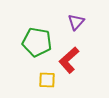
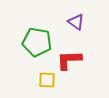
purple triangle: rotated 36 degrees counterclockwise
red L-shape: rotated 40 degrees clockwise
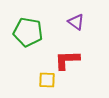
green pentagon: moved 9 px left, 10 px up
red L-shape: moved 2 px left
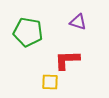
purple triangle: moved 2 px right; rotated 18 degrees counterclockwise
yellow square: moved 3 px right, 2 px down
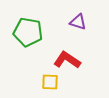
red L-shape: rotated 36 degrees clockwise
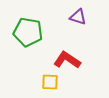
purple triangle: moved 5 px up
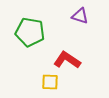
purple triangle: moved 2 px right, 1 px up
green pentagon: moved 2 px right
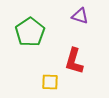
green pentagon: rotated 28 degrees clockwise
red L-shape: moved 7 px right, 1 px down; rotated 108 degrees counterclockwise
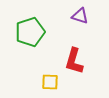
green pentagon: rotated 16 degrees clockwise
